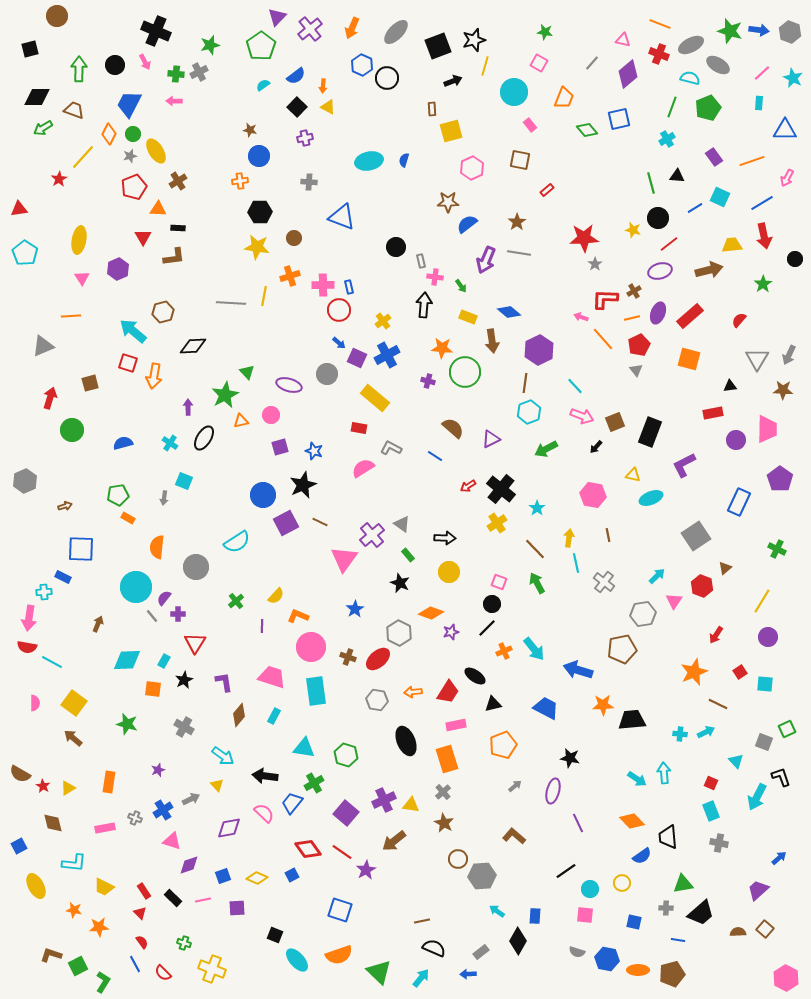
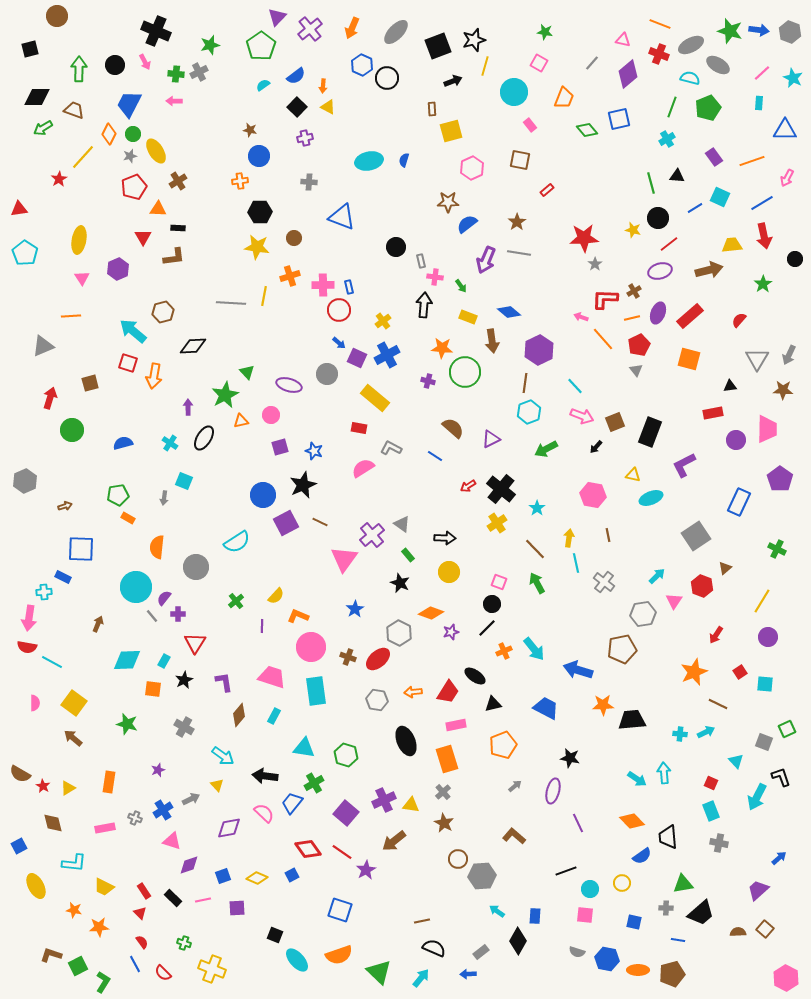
black line at (566, 871): rotated 15 degrees clockwise
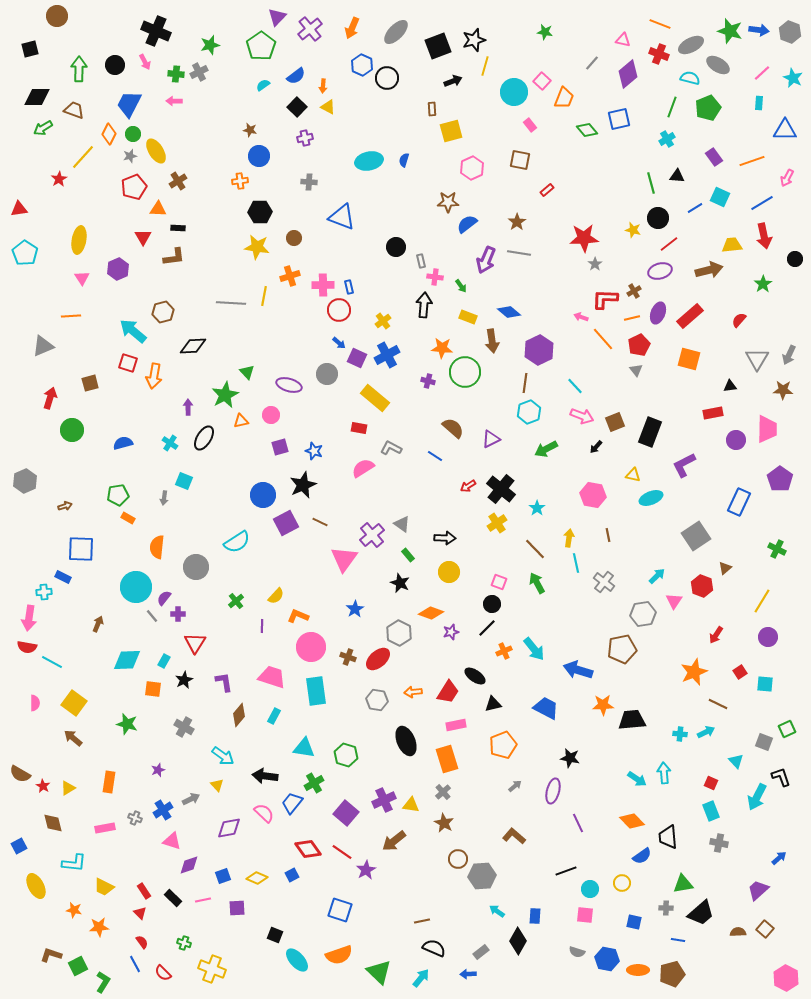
pink square at (539, 63): moved 3 px right, 18 px down; rotated 12 degrees clockwise
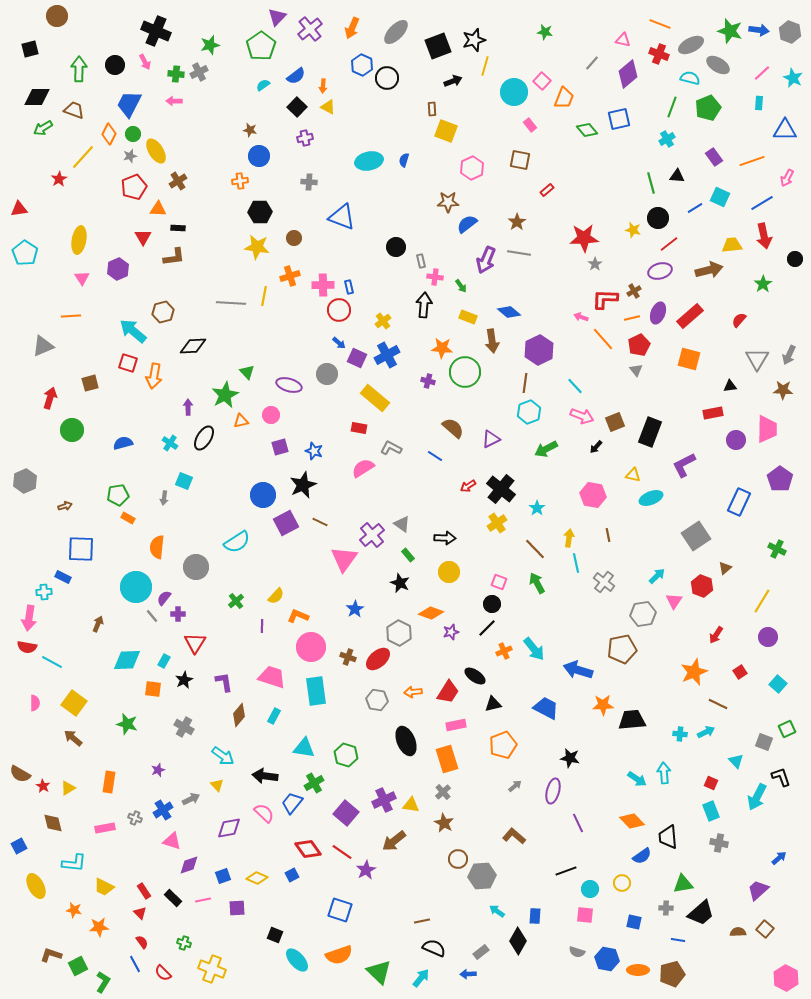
yellow square at (451, 131): moved 5 px left; rotated 35 degrees clockwise
cyan square at (765, 684): moved 13 px right; rotated 36 degrees clockwise
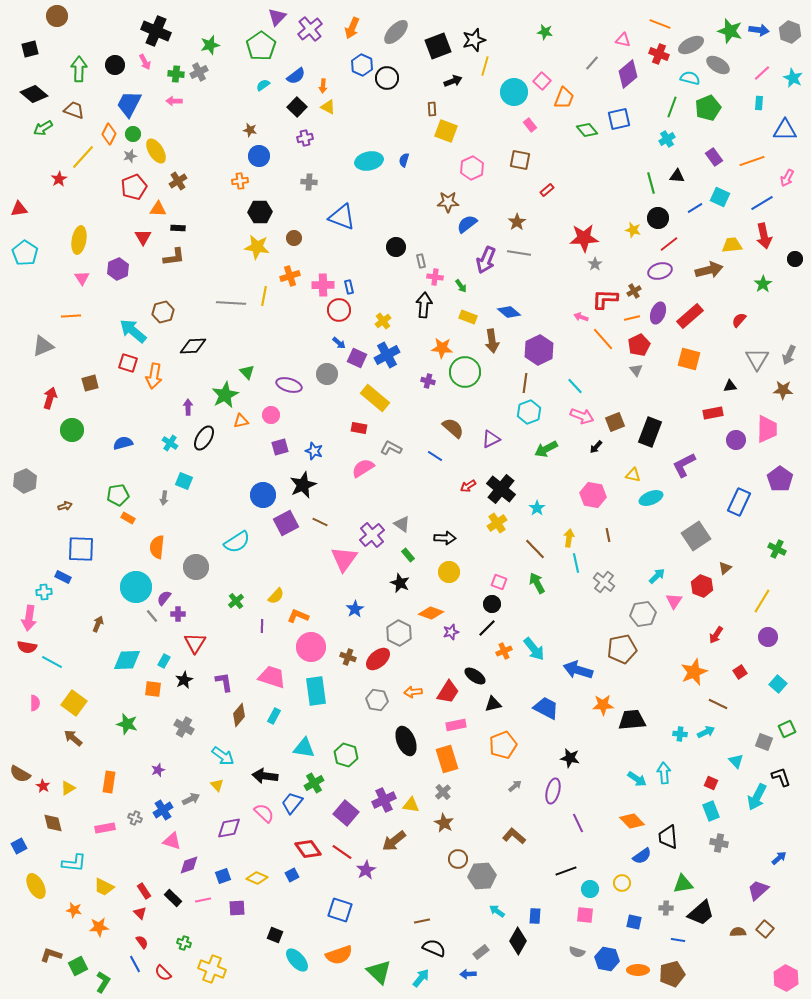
black diamond at (37, 97): moved 3 px left, 3 px up; rotated 40 degrees clockwise
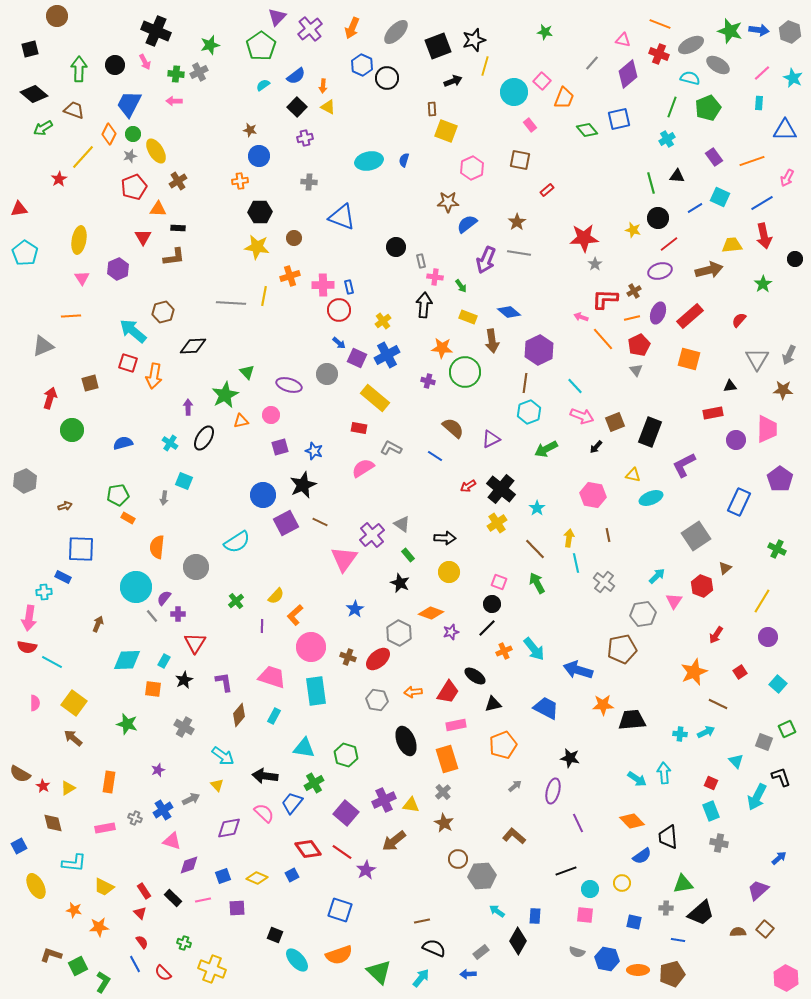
orange L-shape at (298, 616): moved 3 px left, 1 px up; rotated 65 degrees counterclockwise
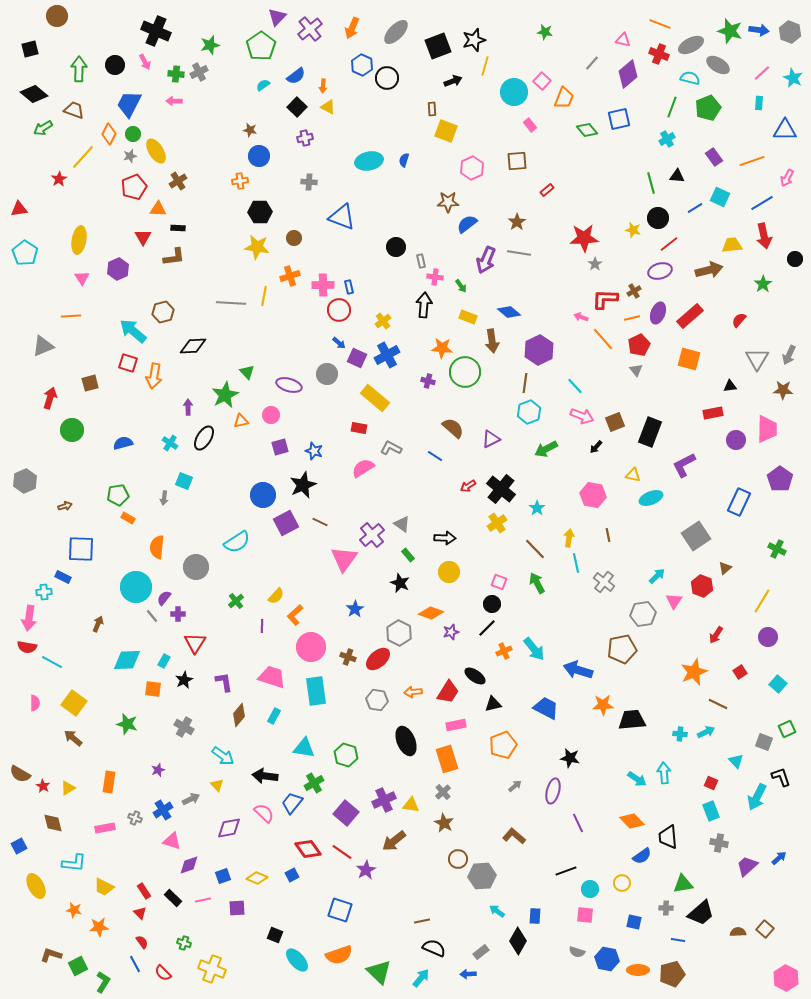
brown square at (520, 160): moved 3 px left, 1 px down; rotated 15 degrees counterclockwise
purple trapezoid at (758, 890): moved 11 px left, 24 px up
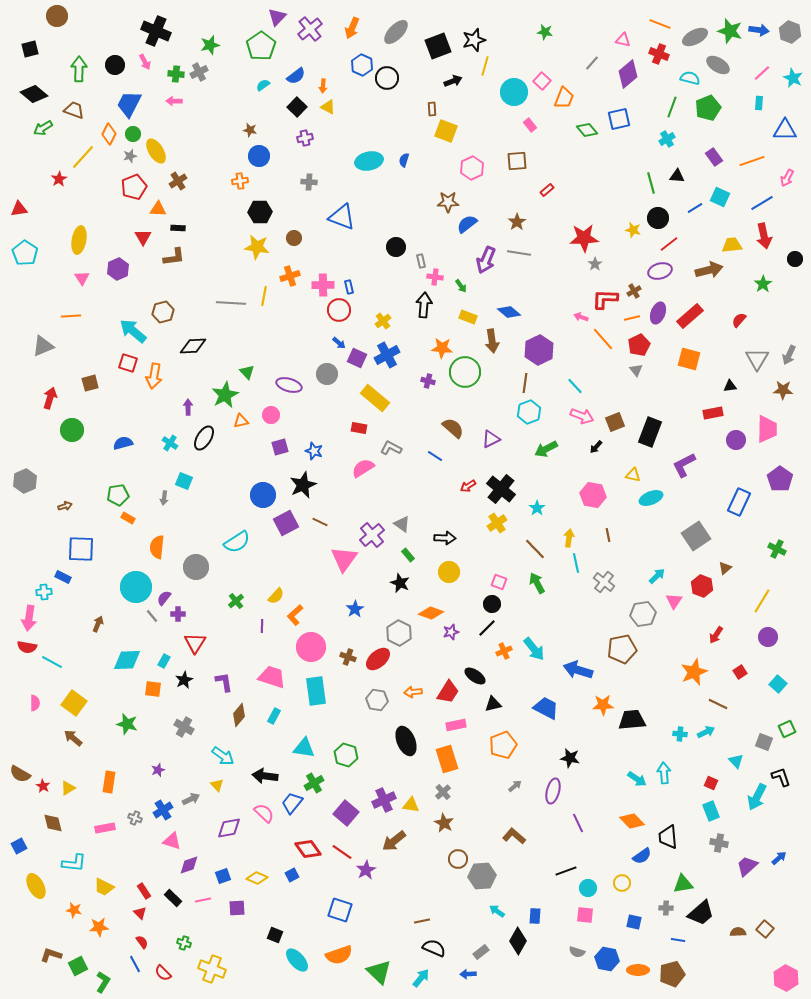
gray ellipse at (691, 45): moved 4 px right, 8 px up
cyan circle at (590, 889): moved 2 px left, 1 px up
